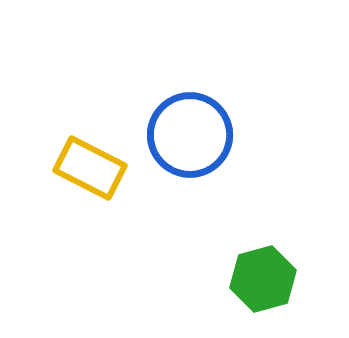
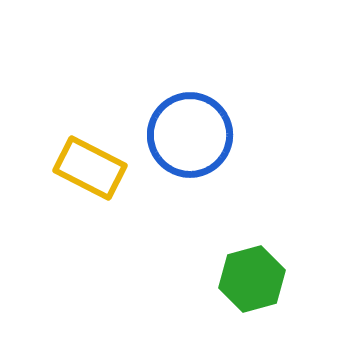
green hexagon: moved 11 px left
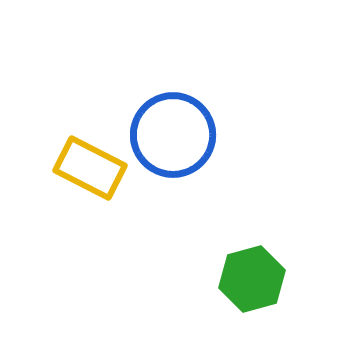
blue circle: moved 17 px left
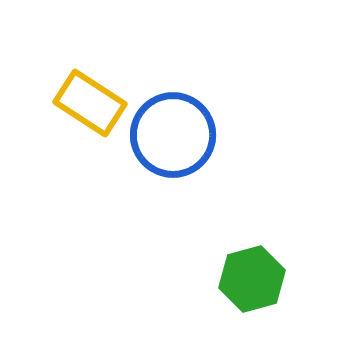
yellow rectangle: moved 65 px up; rotated 6 degrees clockwise
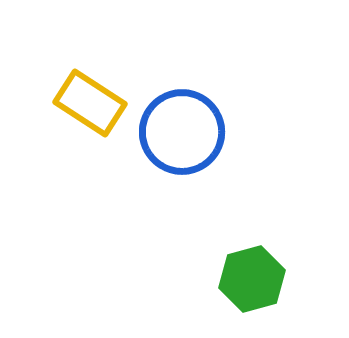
blue circle: moved 9 px right, 3 px up
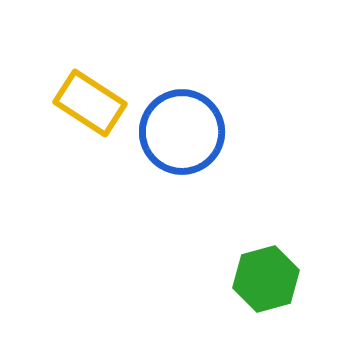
green hexagon: moved 14 px right
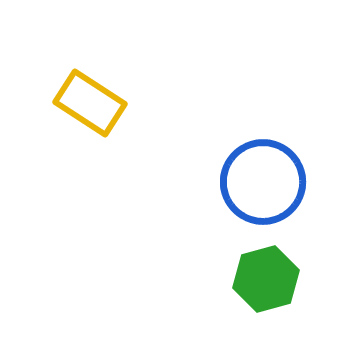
blue circle: moved 81 px right, 50 px down
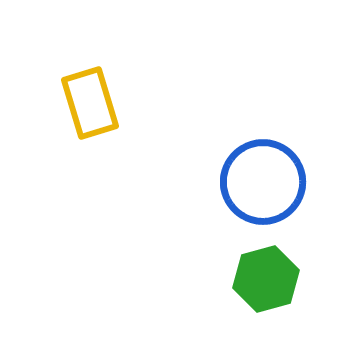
yellow rectangle: rotated 40 degrees clockwise
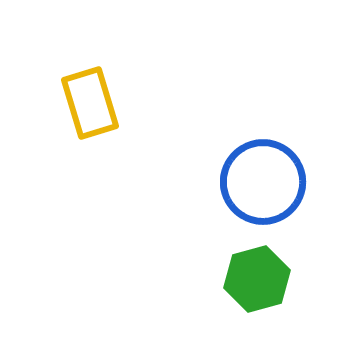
green hexagon: moved 9 px left
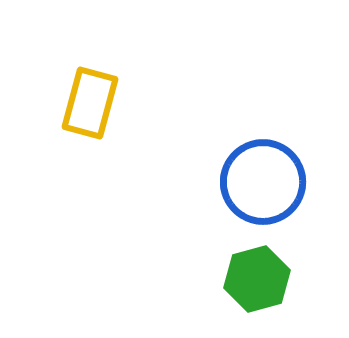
yellow rectangle: rotated 32 degrees clockwise
